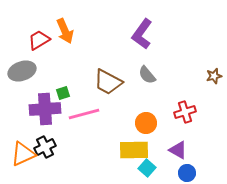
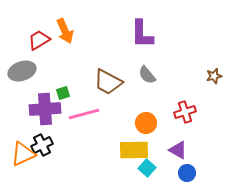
purple L-shape: rotated 36 degrees counterclockwise
black cross: moved 3 px left, 2 px up
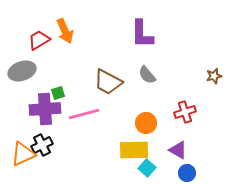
green square: moved 5 px left
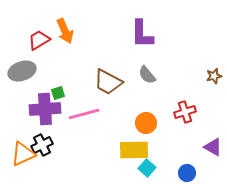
purple triangle: moved 35 px right, 3 px up
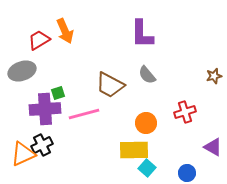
brown trapezoid: moved 2 px right, 3 px down
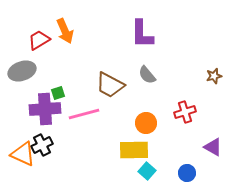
orange triangle: rotated 48 degrees clockwise
cyan square: moved 3 px down
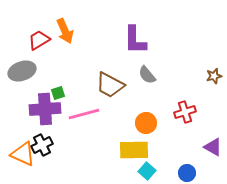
purple L-shape: moved 7 px left, 6 px down
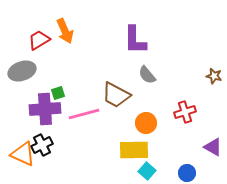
brown star: rotated 28 degrees clockwise
brown trapezoid: moved 6 px right, 10 px down
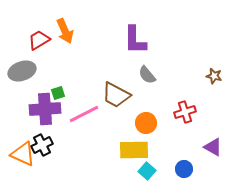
pink line: rotated 12 degrees counterclockwise
blue circle: moved 3 px left, 4 px up
